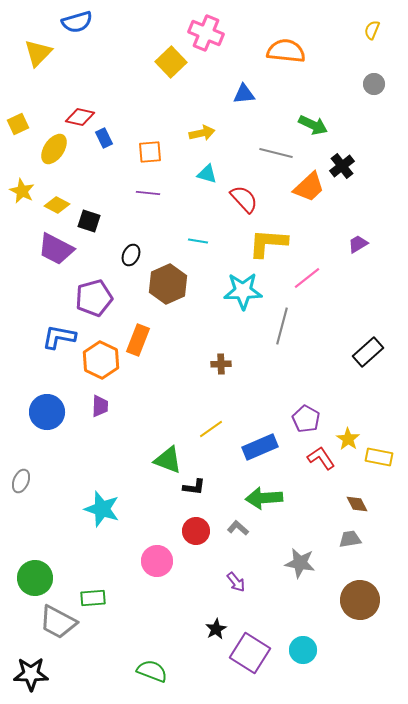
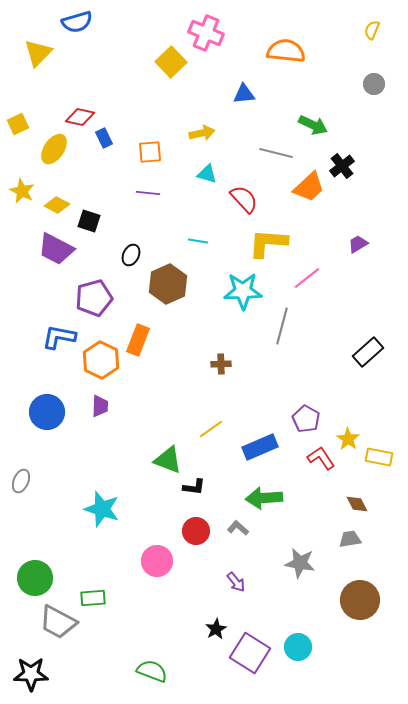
cyan circle at (303, 650): moved 5 px left, 3 px up
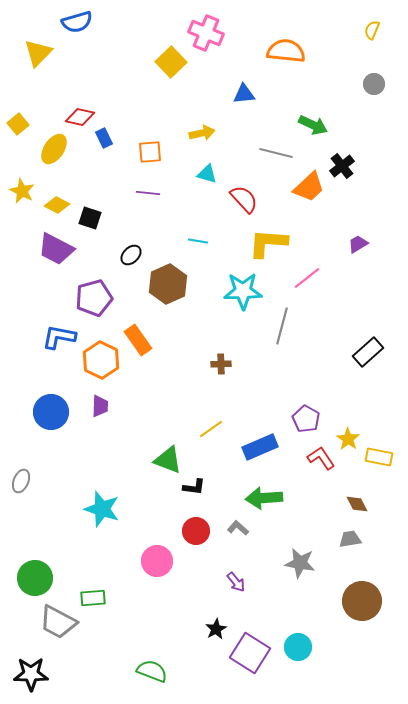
yellow square at (18, 124): rotated 15 degrees counterclockwise
black square at (89, 221): moved 1 px right, 3 px up
black ellipse at (131, 255): rotated 20 degrees clockwise
orange rectangle at (138, 340): rotated 56 degrees counterclockwise
blue circle at (47, 412): moved 4 px right
brown circle at (360, 600): moved 2 px right, 1 px down
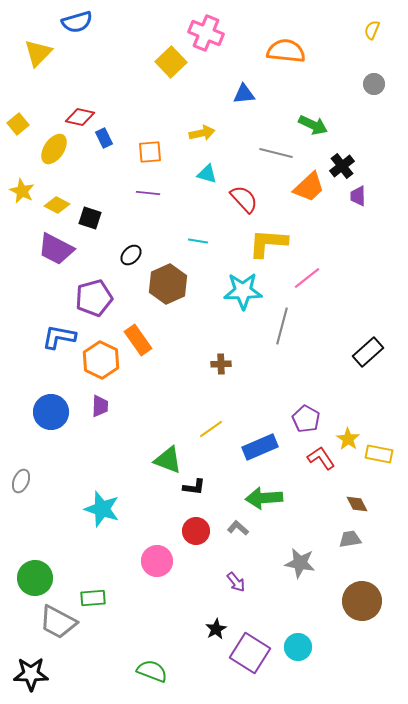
purple trapezoid at (358, 244): moved 48 px up; rotated 60 degrees counterclockwise
yellow rectangle at (379, 457): moved 3 px up
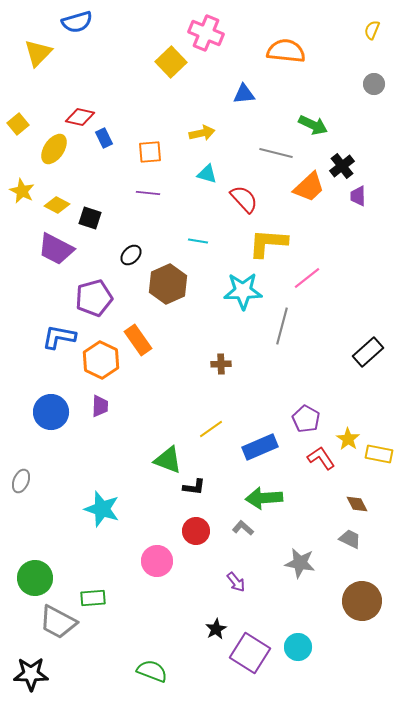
gray L-shape at (238, 528): moved 5 px right
gray trapezoid at (350, 539): rotated 35 degrees clockwise
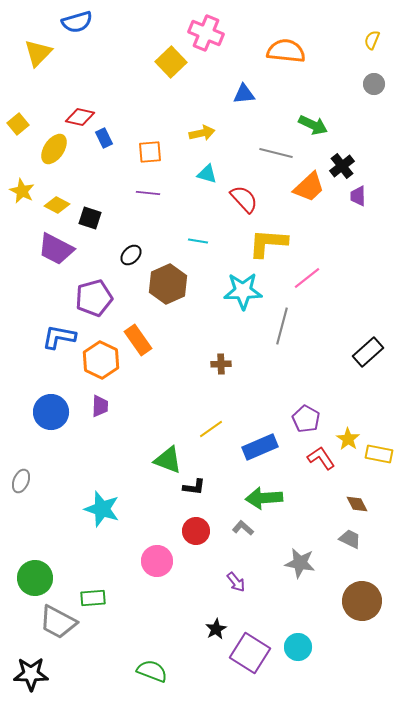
yellow semicircle at (372, 30): moved 10 px down
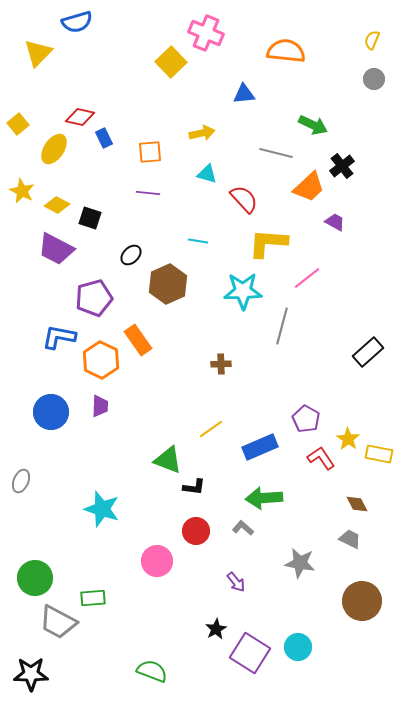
gray circle at (374, 84): moved 5 px up
purple trapezoid at (358, 196): moved 23 px left, 26 px down; rotated 120 degrees clockwise
